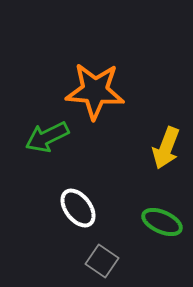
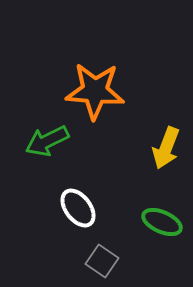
green arrow: moved 4 px down
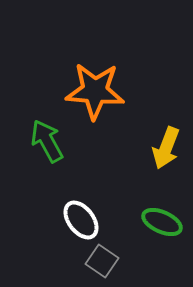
green arrow: rotated 87 degrees clockwise
white ellipse: moved 3 px right, 12 px down
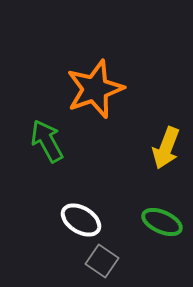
orange star: moved 2 px up; rotated 24 degrees counterclockwise
white ellipse: rotated 21 degrees counterclockwise
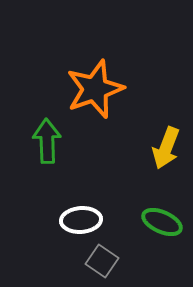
green arrow: rotated 27 degrees clockwise
white ellipse: rotated 36 degrees counterclockwise
